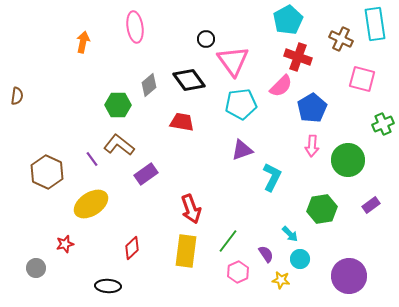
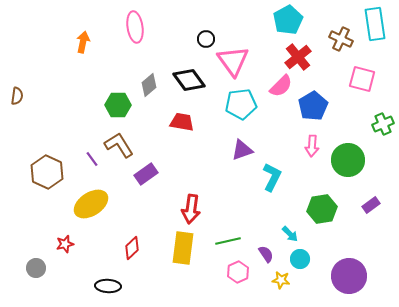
red cross at (298, 57): rotated 32 degrees clockwise
blue pentagon at (312, 108): moved 1 px right, 2 px up
brown L-shape at (119, 145): rotated 20 degrees clockwise
red arrow at (191, 209): rotated 28 degrees clockwise
green line at (228, 241): rotated 40 degrees clockwise
yellow rectangle at (186, 251): moved 3 px left, 3 px up
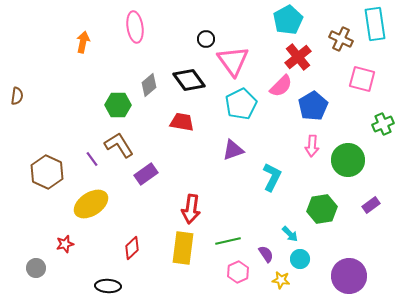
cyan pentagon at (241, 104): rotated 20 degrees counterclockwise
purple triangle at (242, 150): moved 9 px left
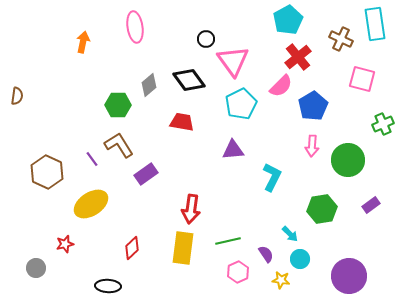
purple triangle at (233, 150): rotated 15 degrees clockwise
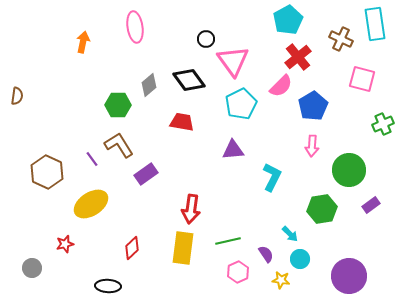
green circle at (348, 160): moved 1 px right, 10 px down
gray circle at (36, 268): moved 4 px left
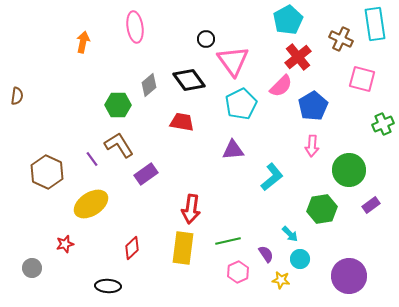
cyan L-shape at (272, 177): rotated 24 degrees clockwise
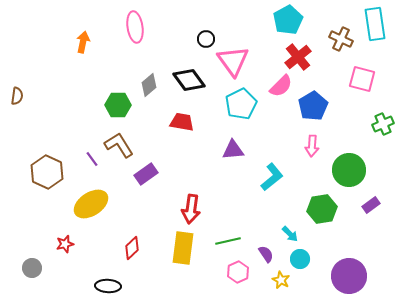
yellow star at (281, 280): rotated 18 degrees clockwise
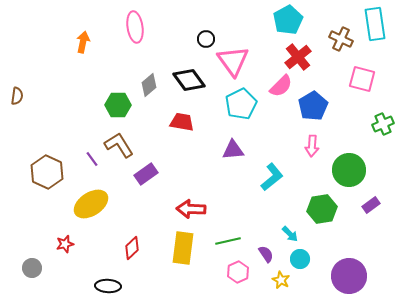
red arrow at (191, 209): rotated 84 degrees clockwise
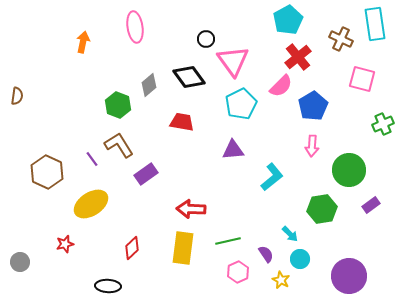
black diamond at (189, 80): moved 3 px up
green hexagon at (118, 105): rotated 20 degrees clockwise
gray circle at (32, 268): moved 12 px left, 6 px up
